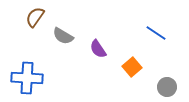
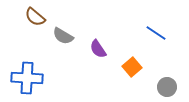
brown semicircle: rotated 85 degrees counterclockwise
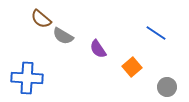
brown semicircle: moved 6 px right, 2 px down
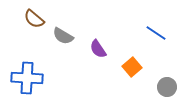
brown semicircle: moved 7 px left
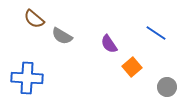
gray semicircle: moved 1 px left
purple semicircle: moved 11 px right, 5 px up
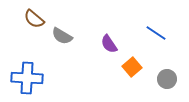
gray circle: moved 8 px up
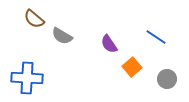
blue line: moved 4 px down
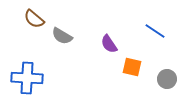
blue line: moved 1 px left, 6 px up
orange square: rotated 36 degrees counterclockwise
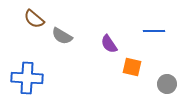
blue line: moved 1 px left; rotated 35 degrees counterclockwise
gray circle: moved 5 px down
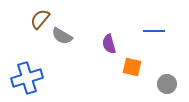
brown semicircle: moved 6 px right; rotated 90 degrees clockwise
purple semicircle: rotated 18 degrees clockwise
blue cross: rotated 20 degrees counterclockwise
